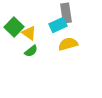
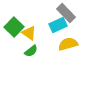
gray rectangle: rotated 36 degrees counterclockwise
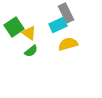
gray rectangle: rotated 18 degrees clockwise
green square: rotated 12 degrees clockwise
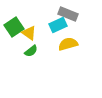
gray rectangle: moved 2 px right, 1 px down; rotated 42 degrees counterclockwise
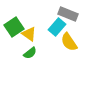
cyan rectangle: moved 1 px left, 2 px down; rotated 24 degrees counterclockwise
yellow triangle: moved 1 px down
yellow semicircle: moved 1 px right, 2 px up; rotated 108 degrees counterclockwise
green semicircle: moved 1 px left, 2 px down
